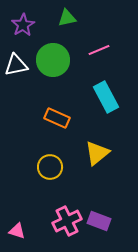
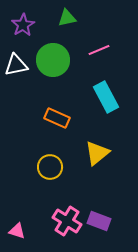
pink cross: rotated 32 degrees counterclockwise
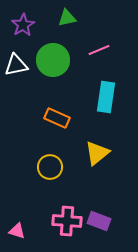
cyan rectangle: rotated 36 degrees clockwise
pink cross: rotated 28 degrees counterclockwise
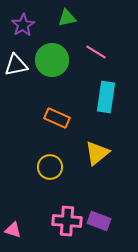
pink line: moved 3 px left, 2 px down; rotated 55 degrees clockwise
green circle: moved 1 px left
pink triangle: moved 4 px left, 1 px up
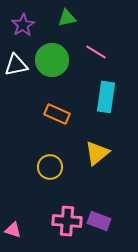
orange rectangle: moved 4 px up
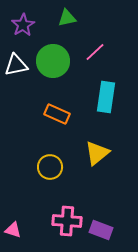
pink line: moved 1 px left; rotated 75 degrees counterclockwise
green circle: moved 1 px right, 1 px down
purple rectangle: moved 2 px right, 9 px down
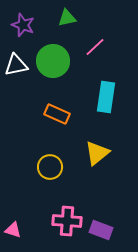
purple star: rotated 20 degrees counterclockwise
pink line: moved 5 px up
